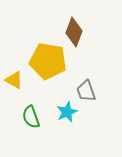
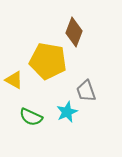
green semicircle: rotated 45 degrees counterclockwise
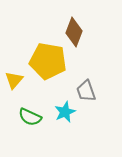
yellow triangle: rotated 42 degrees clockwise
cyan star: moved 2 px left
green semicircle: moved 1 px left
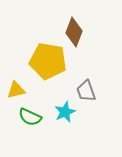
yellow triangle: moved 2 px right, 10 px down; rotated 36 degrees clockwise
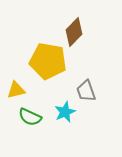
brown diamond: rotated 24 degrees clockwise
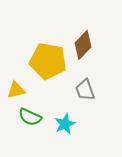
brown diamond: moved 9 px right, 13 px down
gray trapezoid: moved 1 px left, 1 px up
cyan star: moved 12 px down
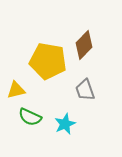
brown diamond: moved 1 px right
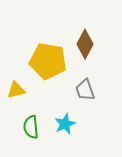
brown diamond: moved 1 px right, 1 px up; rotated 16 degrees counterclockwise
green semicircle: moved 1 px right, 10 px down; rotated 60 degrees clockwise
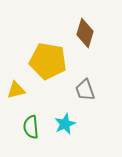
brown diamond: moved 11 px up; rotated 12 degrees counterclockwise
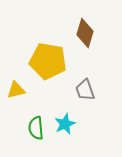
green semicircle: moved 5 px right, 1 px down
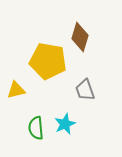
brown diamond: moved 5 px left, 4 px down
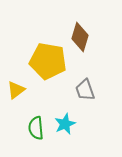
yellow triangle: rotated 24 degrees counterclockwise
